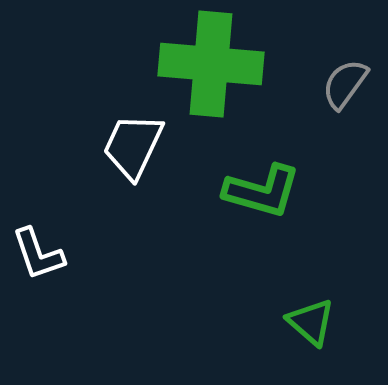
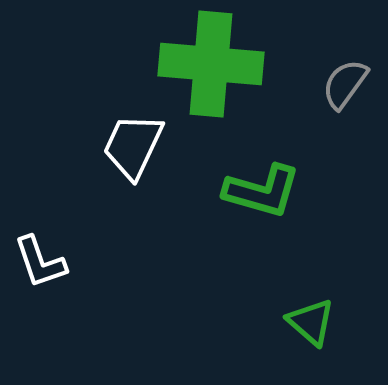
white L-shape: moved 2 px right, 8 px down
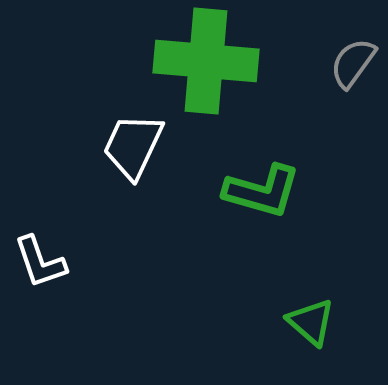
green cross: moved 5 px left, 3 px up
gray semicircle: moved 8 px right, 21 px up
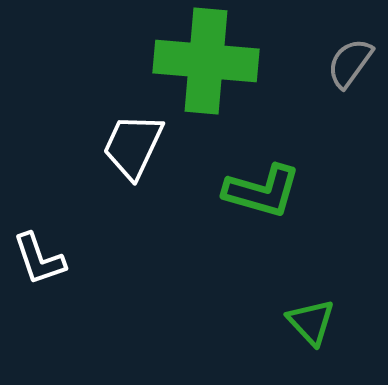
gray semicircle: moved 3 px left
white L-shape: moved 1 px left, 3 px up
green triangle: rotated 6 degrees clockwise
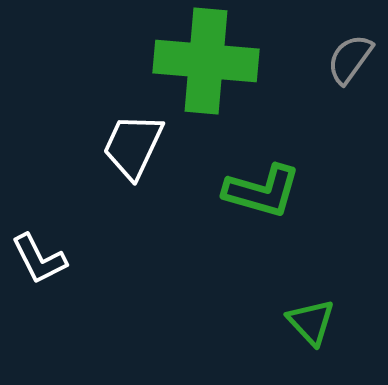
gray semicircle: moved 4 px up
white L-shape: rotated 8 degrees counterclockwise
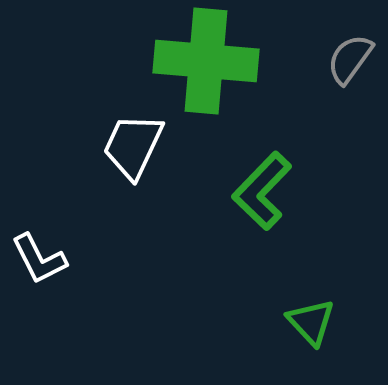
green L-shape: rotated 118 degrees clockwise
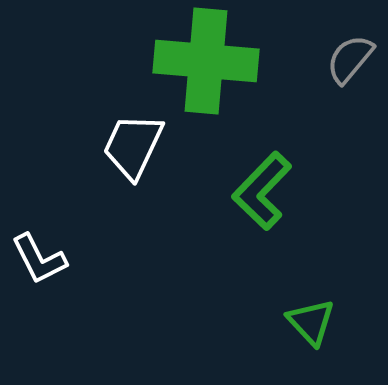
gray semicircle: rotated 4 degrees clockwise
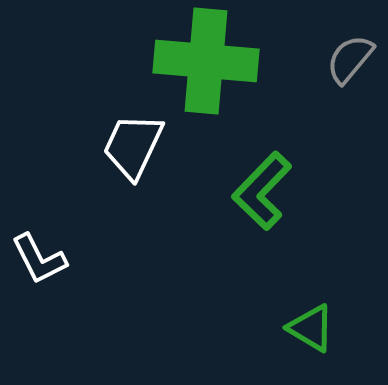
green triangle: moved 6 px down; rotated 16 degrees counterclockwise
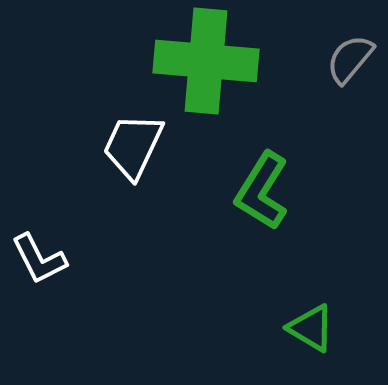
green L-shape: rotated 12 degrees counterclockwise
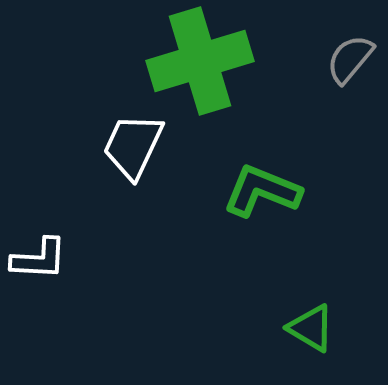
green cross: moved 6 px left; rotated 22 degrees counterclockwise
green L-shape: rotated 80 degrees clockwise
white L-shape: rotated 60 degrees counterclockwise
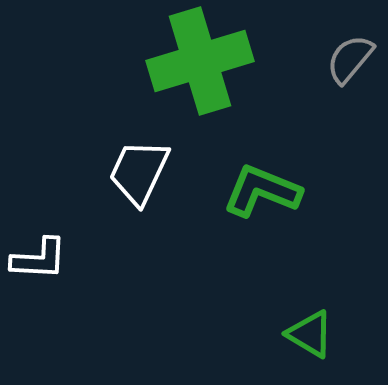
white trapezoid: moved 6 px right, 26 px down
green triangle: moved 1 px left, 6 px down
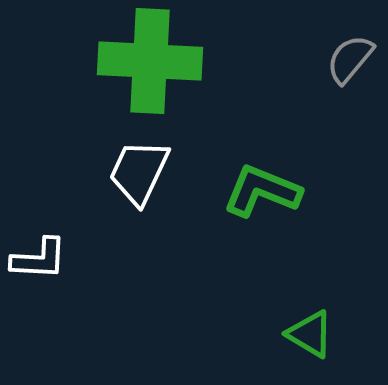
green cross: moved 50 px left; rotated 20 degrees clockwise
